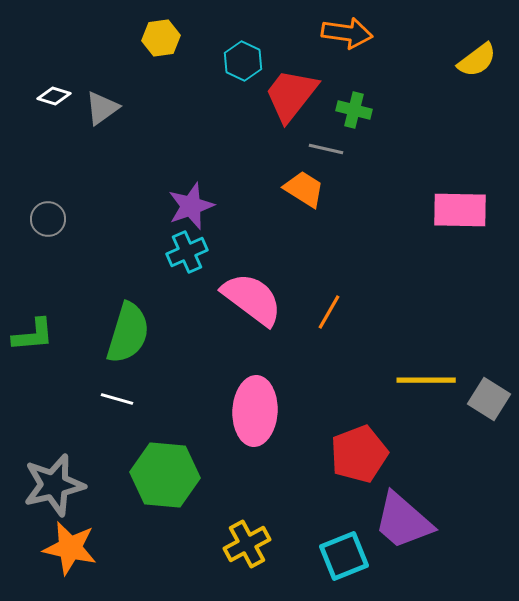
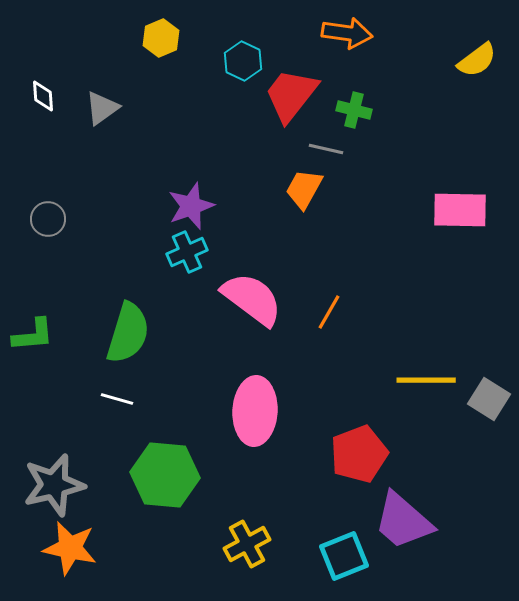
yellow hexagon: rotated 15 degrees counterclockwise
white diamond: moved 11 px left; rotated 68 degrees clockwise
orange trapezoid: rotated 93 degrees counterclockwise
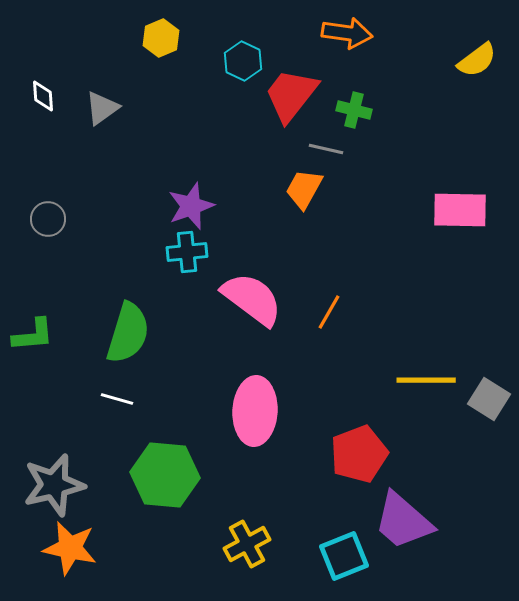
cyan cross: rotated 18 degrees clockwise
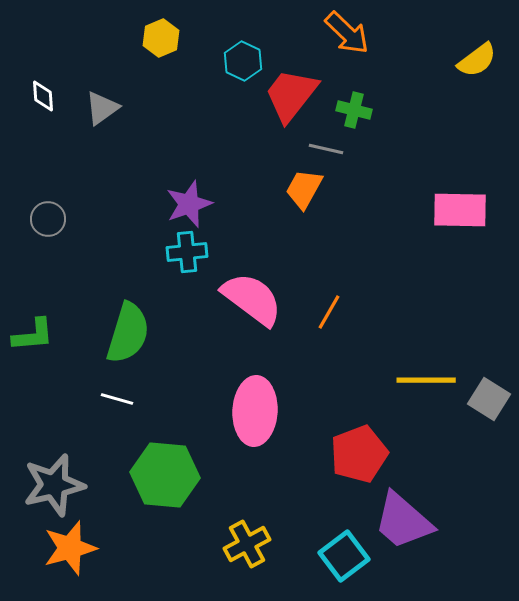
orange arrow: rotated 36 degrees clockwise
purple star: moved 2 px left, 2 px up
orange star: rotated 28 degrees counterclockwise
cyan square: rotated 15 degrees counterclockwise
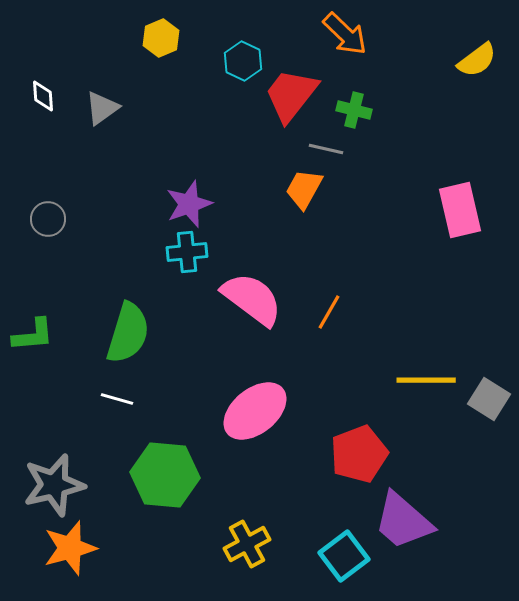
orange arrow: moved 2 px left, 1 px down
pink rectangle: rotated 76 degrees clockwise
pink ellipse: rotated 48 degrees clockwise
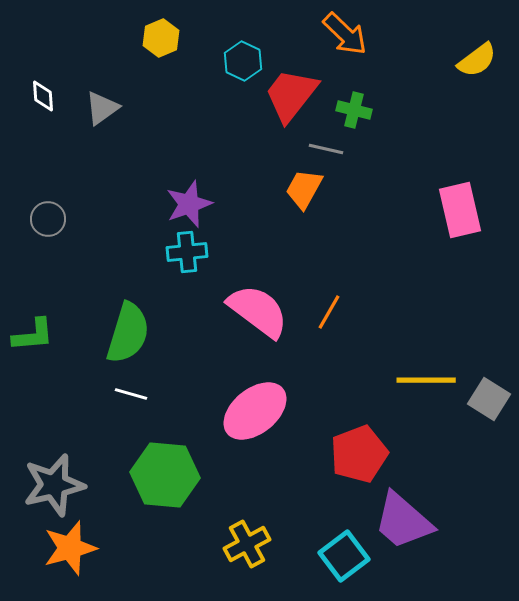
pink semicircle: moved 6 px right, 12 px down
white line: moved 14 px right, 5 px up
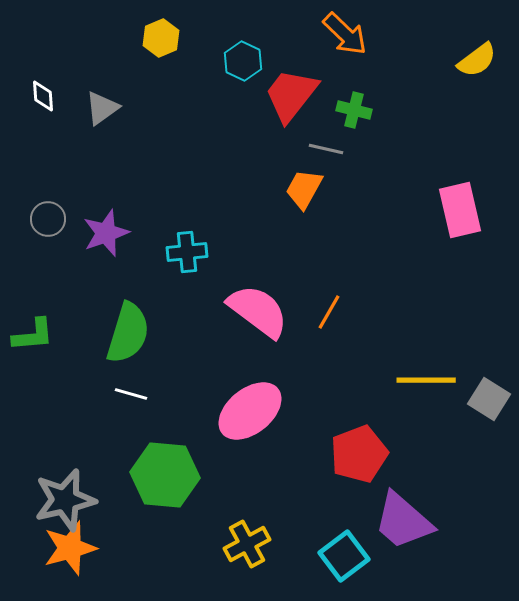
purple star: moved 83 px left, 29 px down
pink ellipse: moved 5 px left
gray star: moved 11 px right, 15 px down
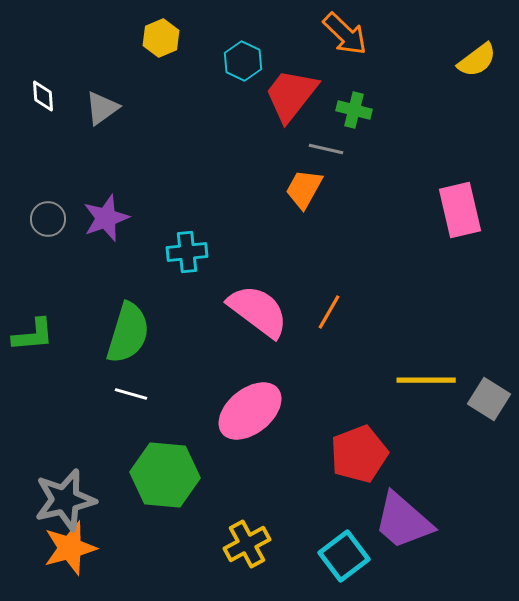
purple star: moved 15 px up
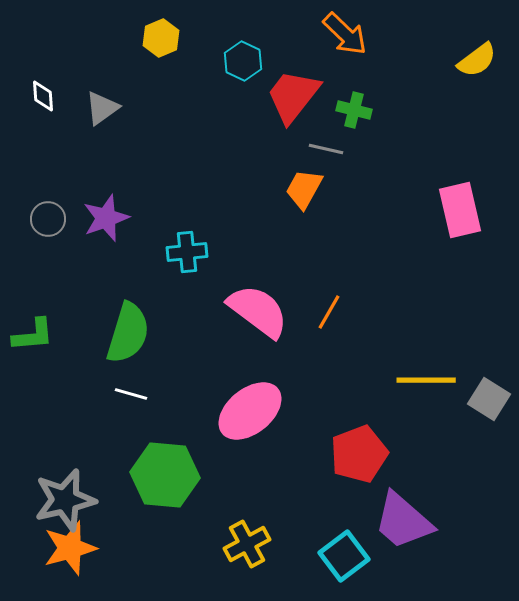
red trapezoid: moved 2 px right, 1 px down
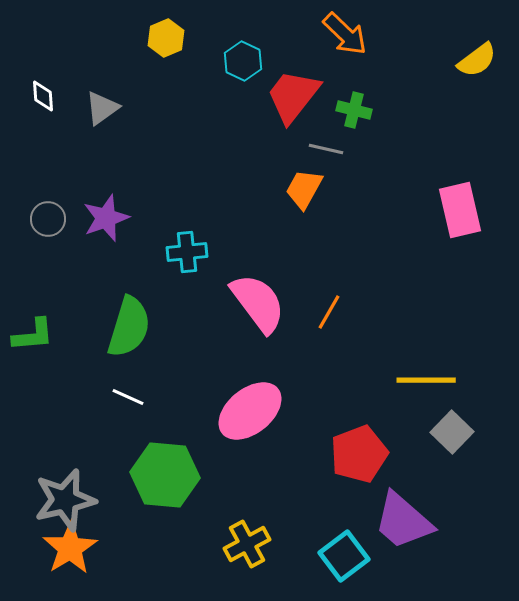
yellow hexagon: moved 5 px right
pink semicircle: moved 8 px up; rotated 16 degrees clockwise
green semicircle: moved 1 px right, 6 px up
white line: moved 3 px left, 3 px down; rotated 8 degrees clockwise
gray square: moved 37 px left, 33 px down; rotated 12 degrees clockwise
orange star: rotated 16 degrees counterclockwise
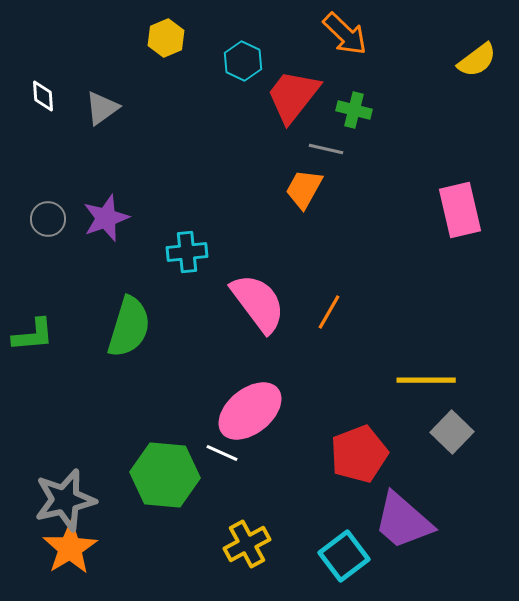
white line: moved 94 px right, 56 px down
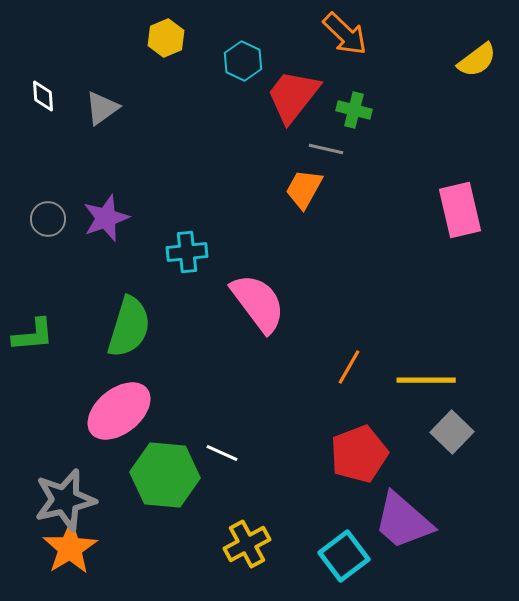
orange line: moved 20 px right, 55 px down
pink ellipse: moved 131 px left
